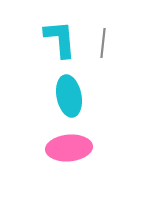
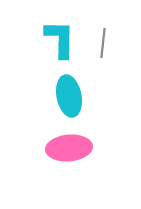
cyan L-shape: rotated 6 degrees clockwise
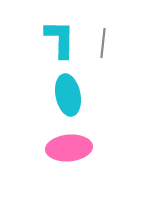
cyan ellipse: moved 1 px left, 1 px up
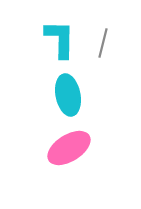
gray line: rotated 8 degrees clockwise
pink ellipse: rotated 27 degrees counterclockwise
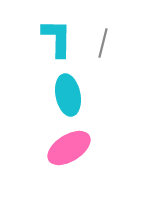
cyan L-shape: moved 3 px left, 1 px up
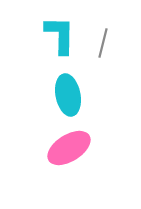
cyan L-shape: moved 3 px right, 3 px up
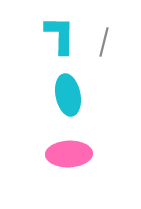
gray line: moved 1 px right, 1 px up
pink ellipse: moved 6 px down; rotated 30 degrees clockwise
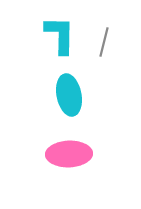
cyan ellipse: moved 1 px right
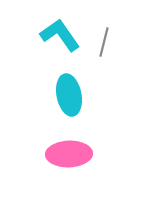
cyan L-shape: rotated 36 degrees counterclockwise
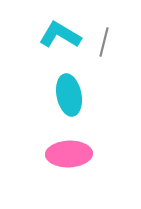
cyan L-shape: rotated 24 degrees counterclockwise
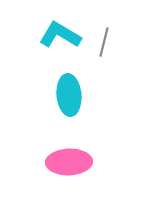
cyan ellipse: rotated 6 degrees clockwise
pink ellipse: moved 8 px down
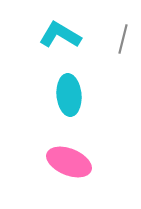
gray line: moved 19 px right, 3 px up
pink ellipse: rotated 24 degrees clockwise
